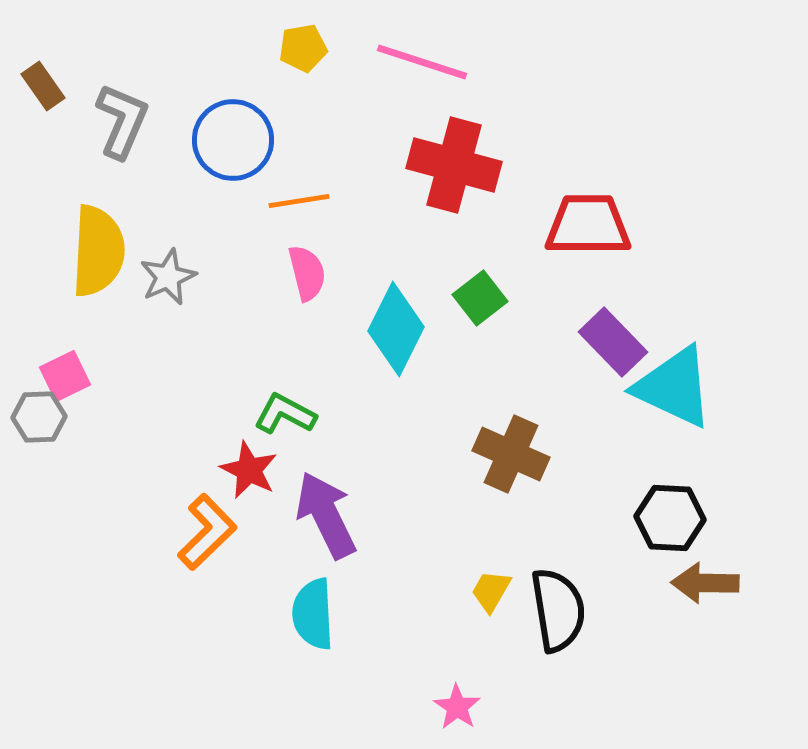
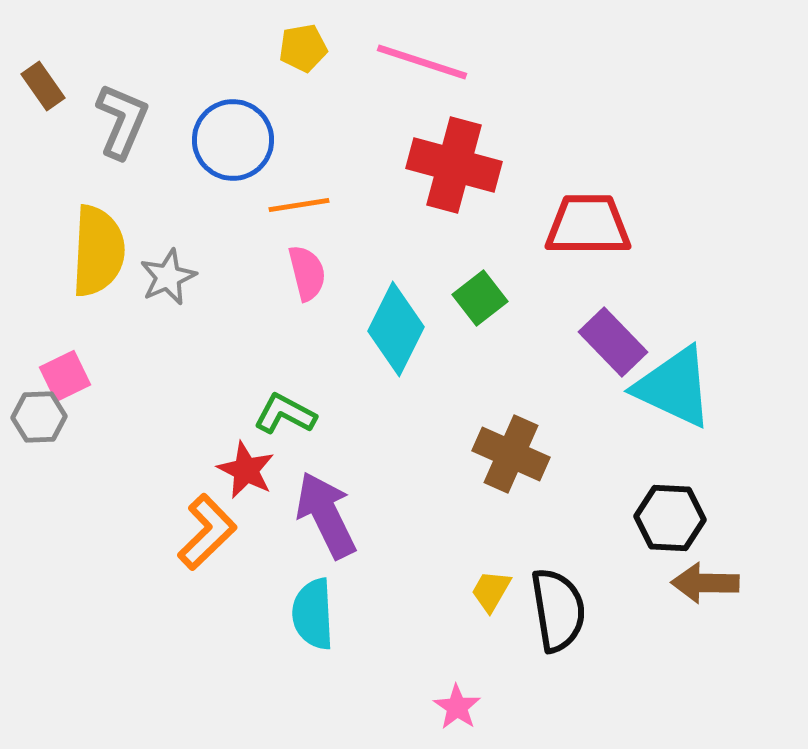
orange line: moved 4 px down
red star: moved 3 px left
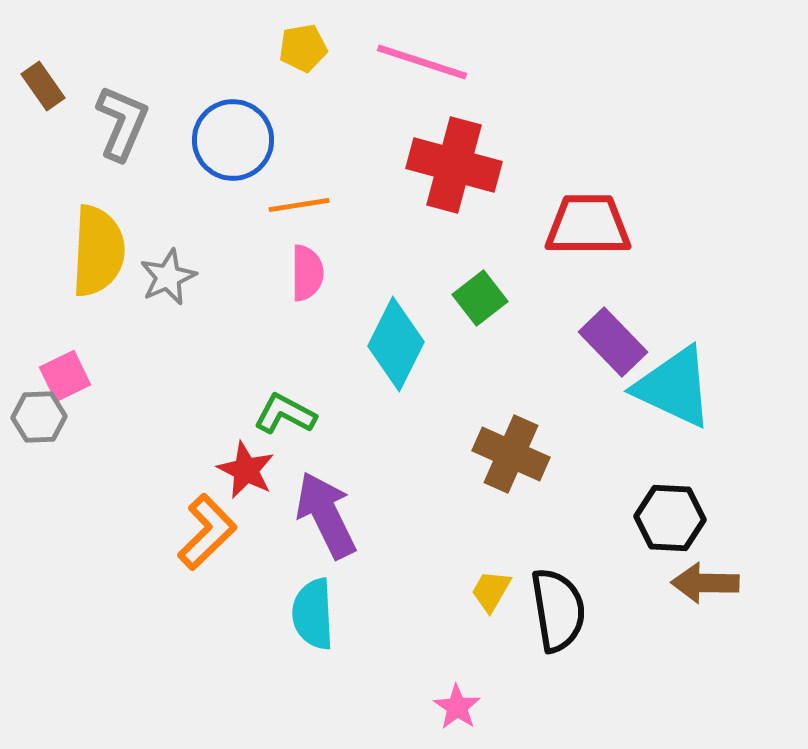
gray L-shape: moved 2 px down
pink semicircle: rotated 14 degrees clockwise
cyan diamond: moved 15 px down
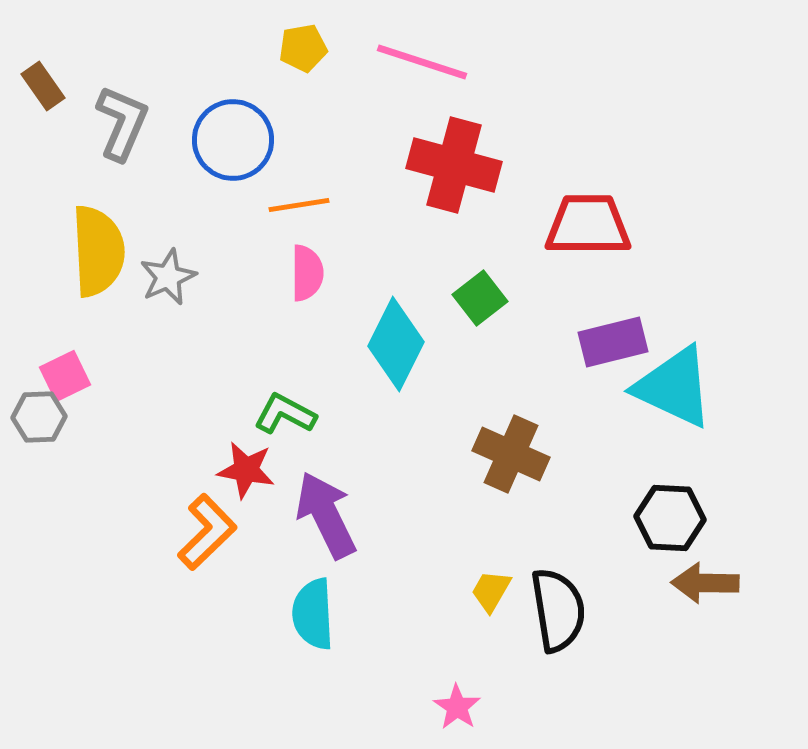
yellow semicircle: rotated 6 degrees counterclockwise
purple rectangle: rotated 60 degrees counterclockwise
red star: rotated 16 degrees counterclockwise
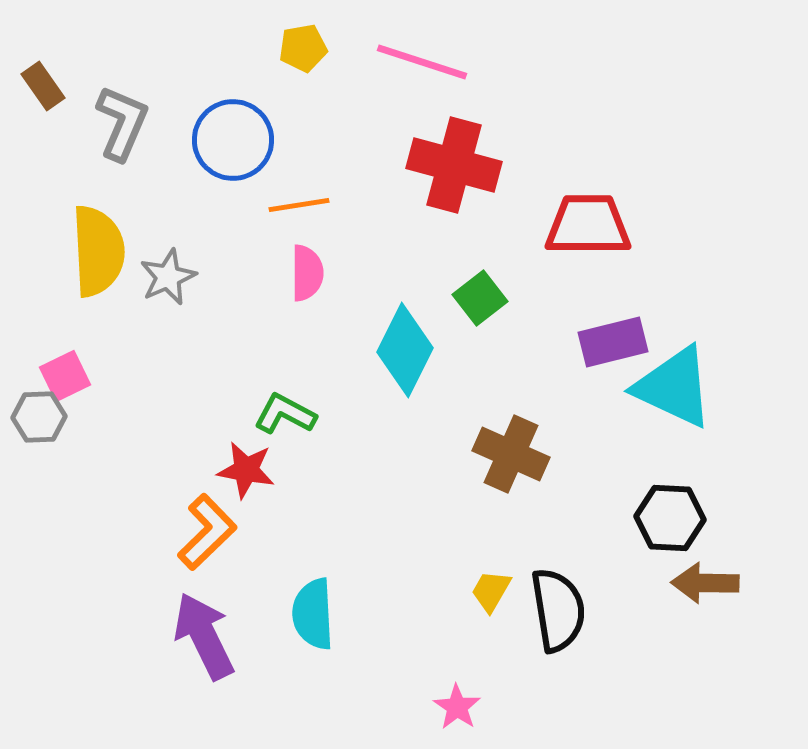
cyan diamond: moved 9 px right, 6 px down
purple arrow: moved 122 px left, 121 px down
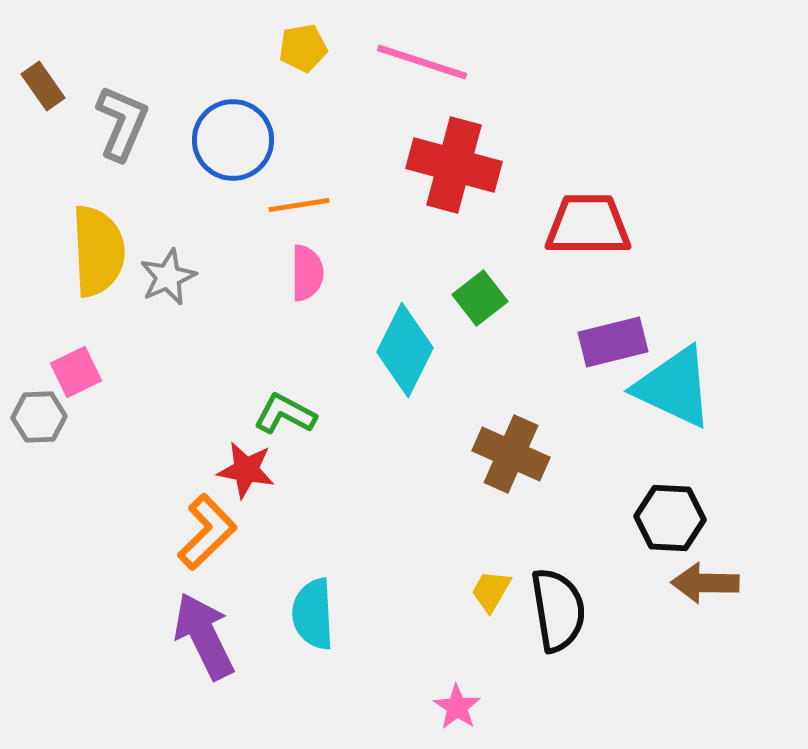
pink square: moved 11 px right, 4 px up
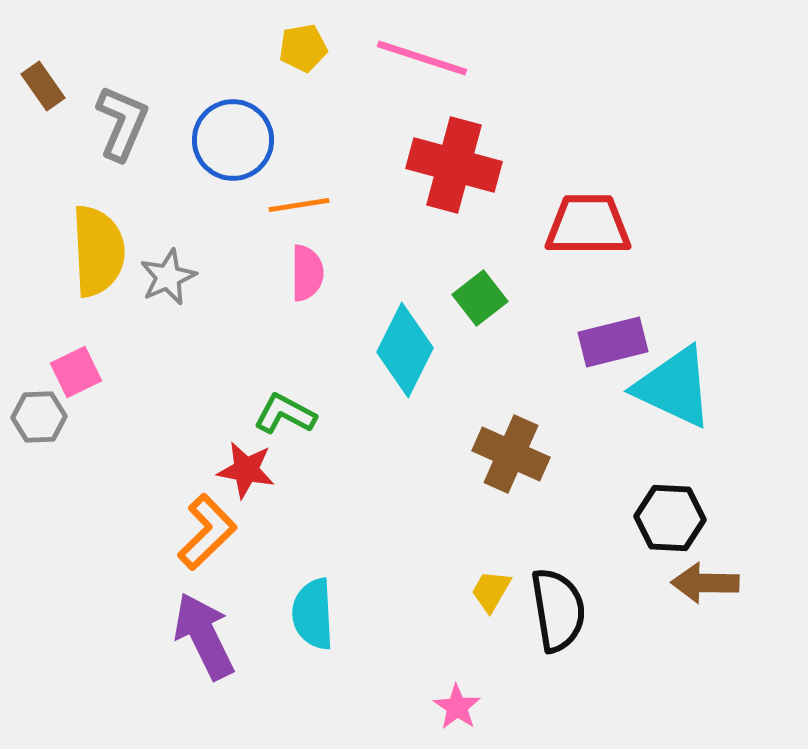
pink line: moved 4 px up
